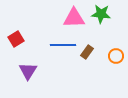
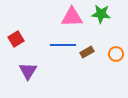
pink triangle: moved 2 px left, 1 px up
brown rectangle: rotated 24 degrees clockwise
orange circle: moved 2 px up
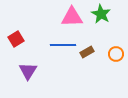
green star: rotated 24 degrees clockwise
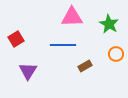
green star: moved 8 px right, 10 px down
brown rectangle: moved 2 px left, 14 px down
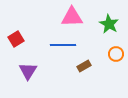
brown rectangle: moved 1 px left
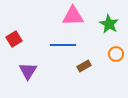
pink triangle: moved 1 px right, 1 px up
red square: moved 2 px left
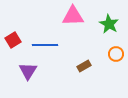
red square: moved 1 px left, 1 px down
blue line: moved 18 px left
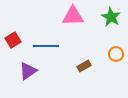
green star: moved 2 px right, 7 px up
blue line: moved 1 px right, 1 px down
purple triangle: rotated 24 degrees clockwise
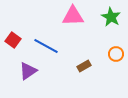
red square: rotated 21 degrees counterclockwise
blue line: rotated 30 degrees clockwise
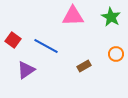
purple triangle: moved 2 px left, 1 px up
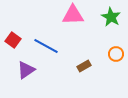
pink triangle: moved 1 px up
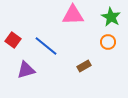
blue line: rotated 10 degrees clockwise
orange circle: moved 8 px left, 12 px up
purple triangle: rotated 18 degrees clockwise
